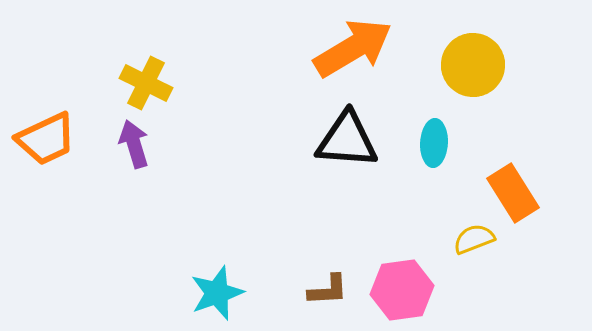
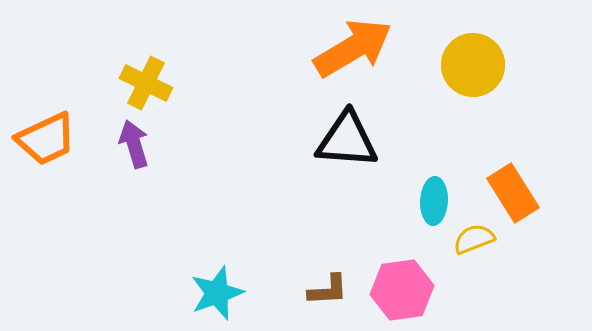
cyan ellipse: moved 58 px down
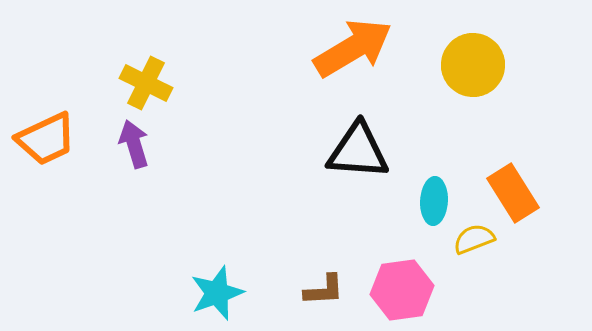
black triangle: moved 11 px right, 11 px down
brown L-shape: moved 4 px left
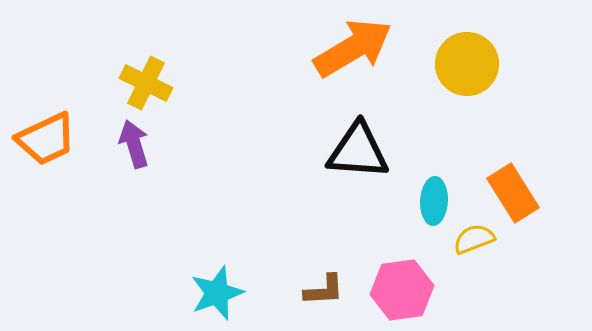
yellow circle: moved 6 px left, 1 px up
